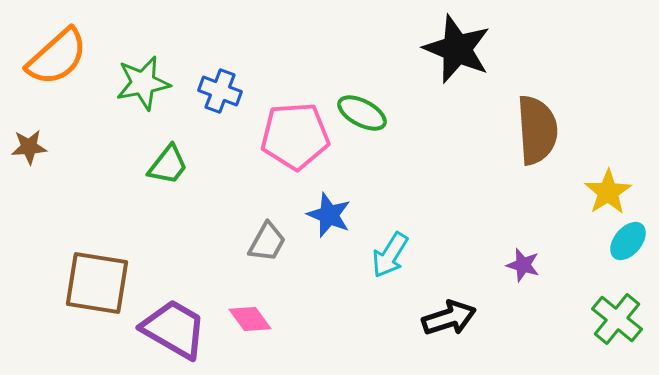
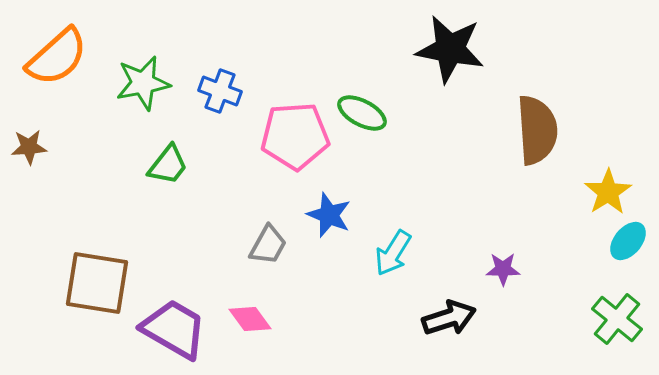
black star: moved 7 px left; rotated 12 degrees counterclockwise
gray trapezoid: moved 1 px right, 3 px down
cyan arrow: moved 3 px right, 2 px up
purple star: moved 20 px left, 4 px down; rotated 16 degrees counterclockwise
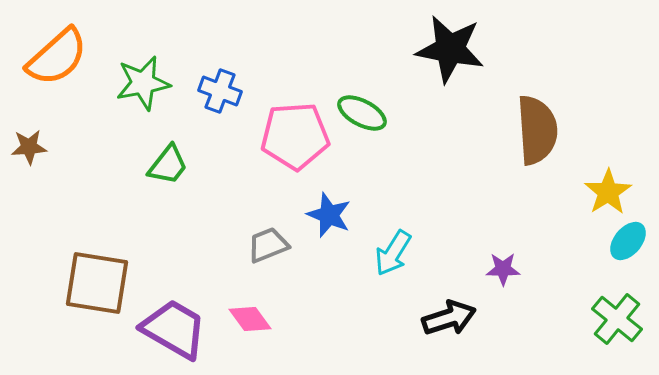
gray trapezoid: rotated 141 degrees counterclockwise
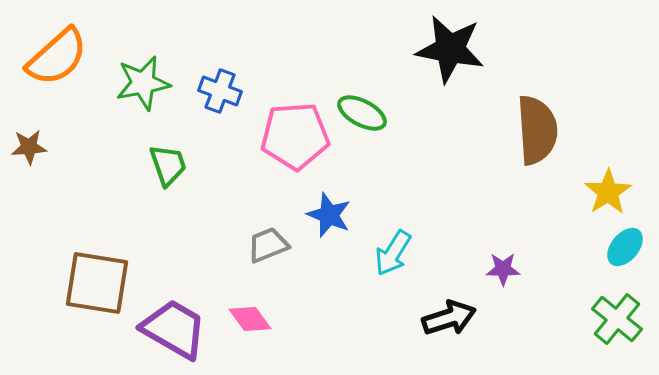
green trapezoid: rotated 57 degrees counterclockwise
cyan ellipse: moved 3 px left, 6 px down
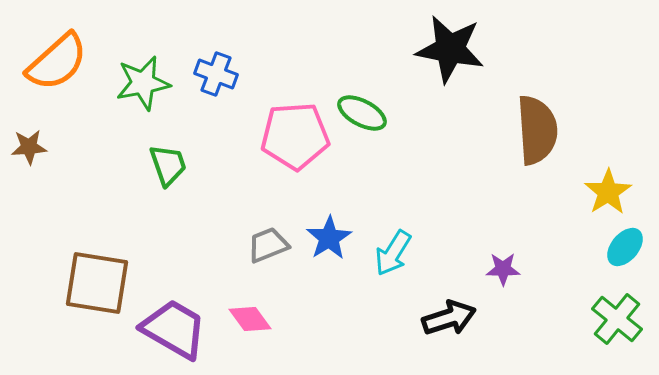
orange semicircle: moved 5 px down
blue cross: moved 4 px left, 17 px up
blue star: moved 23 px down; rotated 18 degrees clockwise
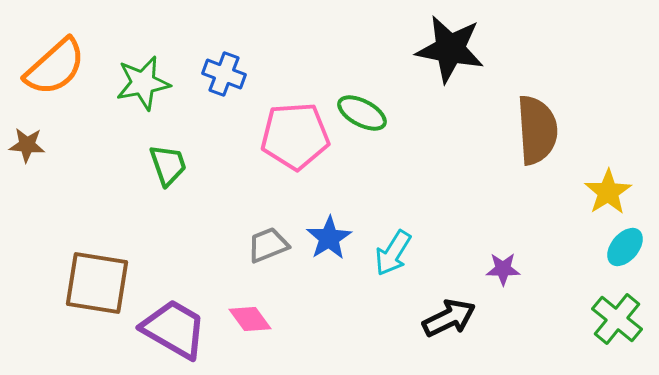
orange semicircle: moved 2 px left, 5 px down
blue cross: moved 8 px right
brown star: moved 2 px left, 2 px up; rotated 9 degrees clockwise
black arrow: rotated 8 degrees counterclockwise
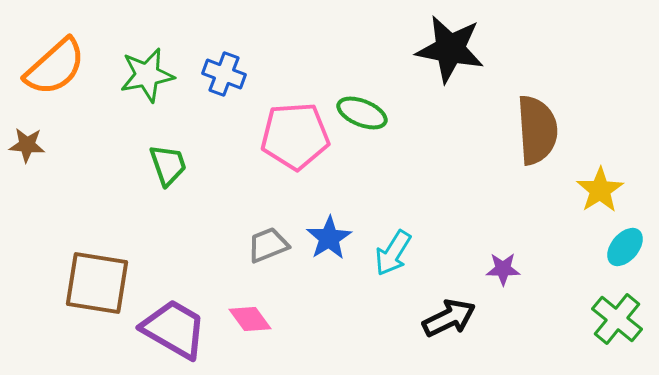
green star: moved 4 px right, 8 px up
green ellipse: rotated 6 degrees counterclockwise
yellow star: moved 8 px left, 2 px up
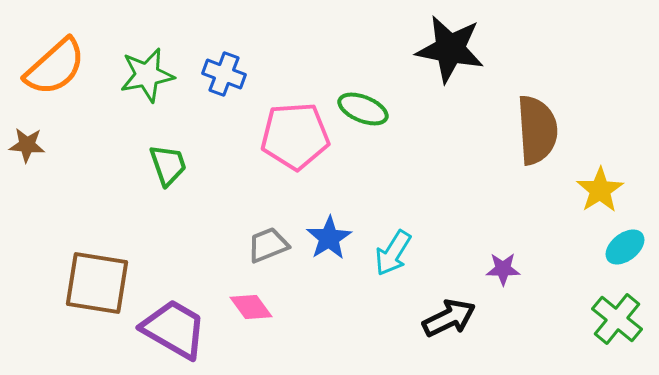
green ellipse: moved 1 px right, 4 px up
cyan ellipse: rotated 12 degrees clockwise
pink diamond: moved 1 px right, 12 px up
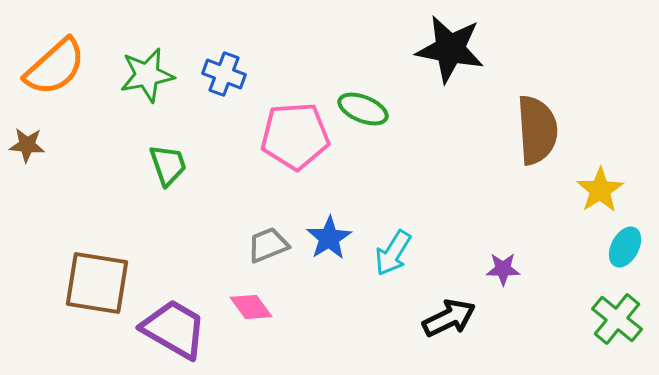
cyan ellipse: rotated 24 degrees counterclockwise
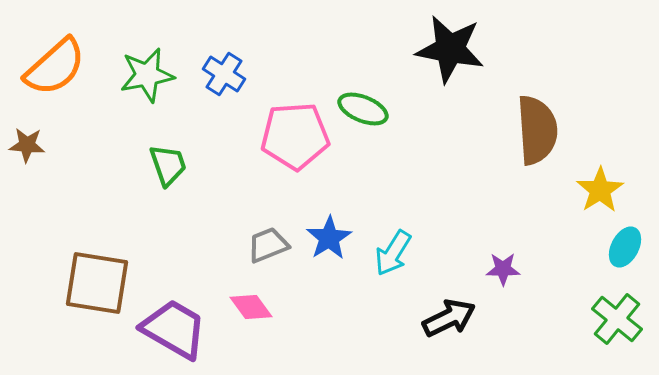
blue cross: rotated 12 degrees clockwise
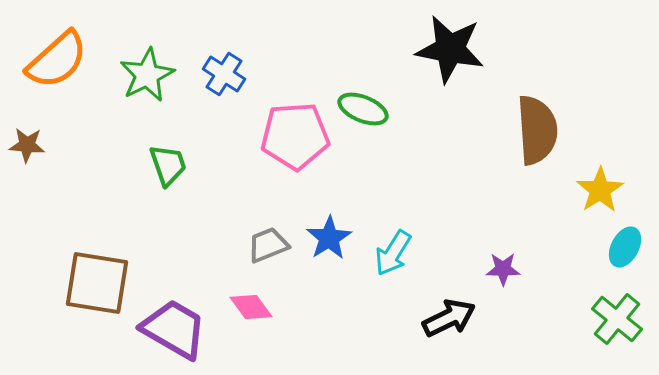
orange semicircle: moved 2 px right, 7 px up
green star: rotated 16 degrees counterclockwise
